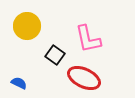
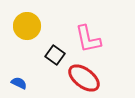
red ellipse: rotated 12 degrees clockwise
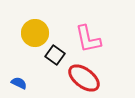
yellow circle: moved 8 px right, 7 px down
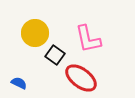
red ellipse: moved 3 px left
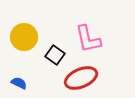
yellow circle: moved 11 px left, 4 px down
red ellipse: rotated 60 degrees counterclockwise
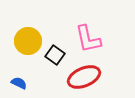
yellow circle: moved 4 px right, 4 px down
red ellipse: moved 3 px right, 1 px up
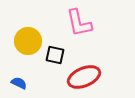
pink L-shape: moved 9 px left, 16 px up
black square: rotated 24 degrees counterclockwise
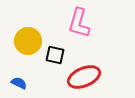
pink L-shape: rotated 28 degrees clockwise
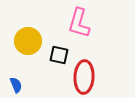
black square: moved 4 px right
red ellipse: rotated 64 degrees counterclockwise
blue semicircle: moved 3 px left, 2 px down; rotated 42 degrees clockwise
